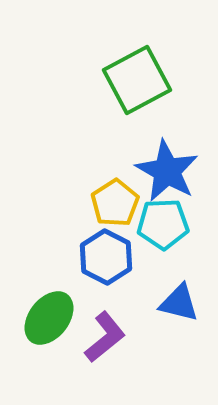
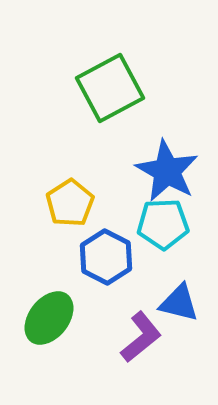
green square: moved 27 px left, 8 px down
yellow pentagon: moved 45 px left
purple L-shape: moved 36 px right
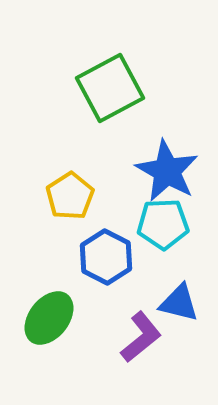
yellow pentagon: moved 7 px up
